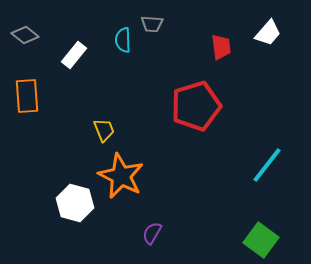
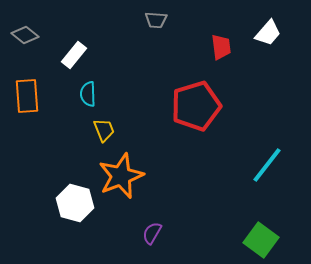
gray trapezoid: moved 4 px right, 4 px up
cyan semicircle: moved 35 px left, 54 px down
orange star: rotated 24 degrees clockwise
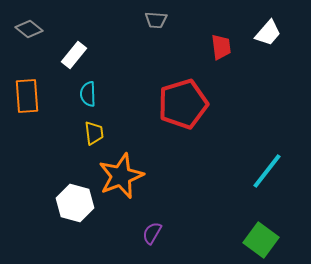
gray diamond: moved 4 px right, 6 px up
red pentagon: moved 13 px left, 2 px up
yellow trapezoid: moved 10 px left, 3 px down; rotated 15 degrees clockwise
cyan line: moved 6 px down
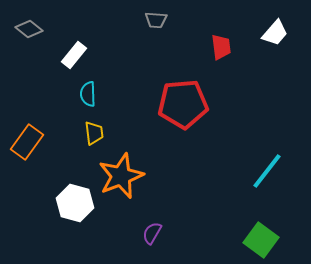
white trapezoid: moved 7 px right
orange rectangle: moved 46 px down; rotated 40 degrees clockwise
red pentagon: rotated 12 degrees clockwise
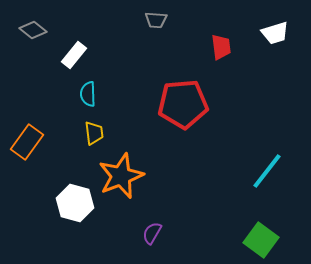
gray diamond: moved 4 px right, 1 px down
white trapezoid: rotated 32 degrees clockwise
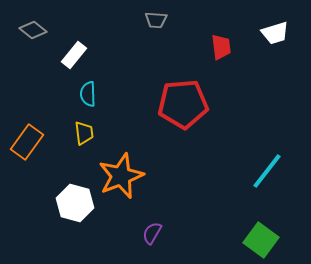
yellow trapezoid: moved 10 px left
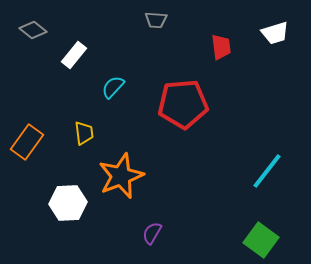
cyan semicircle: moved 25 px right, 7 px up; rotated 45 degrees clockwise
white hexagon: moved 7 px left; rotated 18 degrees counterclockwise
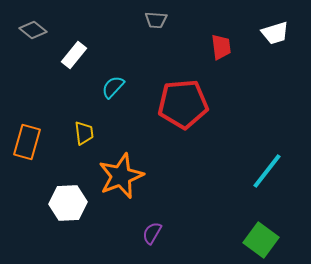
orange rectangle: rotated 20 degrees counterclockwise
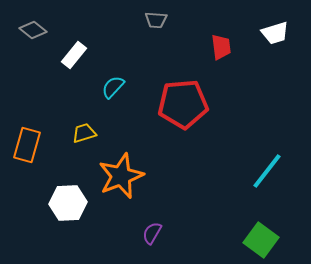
yellow trapezoid: rotated 100 degrees counterclockwise
orange rectangle: moved 3 px down
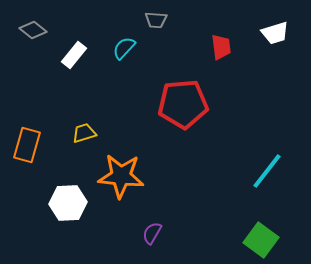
cyan semicircle: moved 11 px right, 39 px up
orange star: rotated 27 degrees clockwise
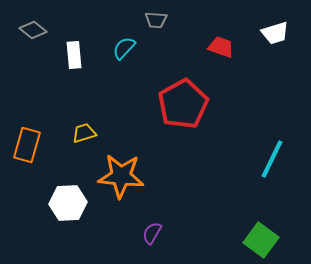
red trapezoid: rotated 64 degrees counterclockwise
white rectangle: rotated 44 degrees counterclockwise
red pentagon: rotated 24 degrees counterclockwise
cyan line: moved 5 px right, 12 px up; rotated 12 degrees counterclockwise
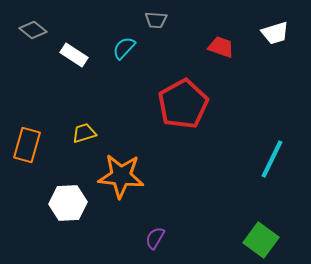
white rectangle: rotated 52 degrees counterclockwise
purple semicircle: moved 3 px right, 5 px down
